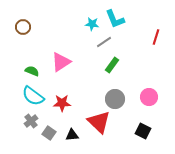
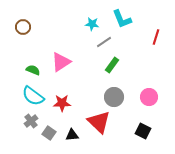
cyan L-shape: moved 7 px right
green semicircle: moved 1 px right, 1 px up
gray circle: moved 1 px left, 2 px up
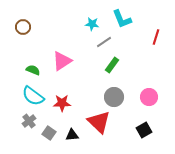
pink triangle: moved 1 px right, 1 px up
gray cross: moved 2 px left
black square: moved 1 px right, 1 px up; rotated 35 degrees clockwise
